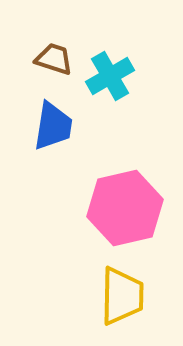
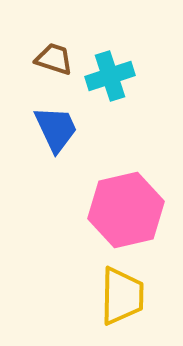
cyan cross: rotated 12 degrees clockwise
blue trapezoid: moved 3 px right, 3 px down; rotated 34 degrees counterclockwise
pink hexagon: moved 1 px right, 2 px down
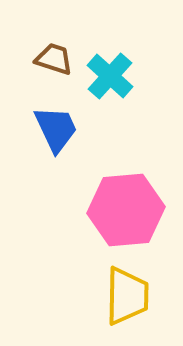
cyan cross: rotated 30 degrees counterclockwise
pink hexagon: rotated 8 degrees clockwise
yellow trapezoid: moved 5 px right
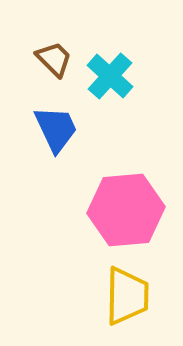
brown trapezoid: rotated 27 degrees clockwise
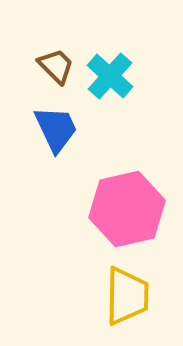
brown trapezoid: moved 2 px right, 7 px down
pink hexagon: moved 1 px right, 1 px up; rotated 8 degrees counterclockwise
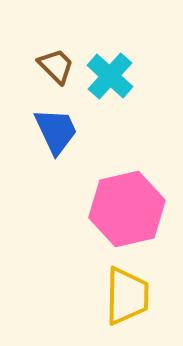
blue trapezoid: moved 2 px down
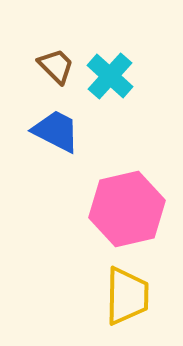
blue trapezoid: rotated 38 degrees counterclockwise
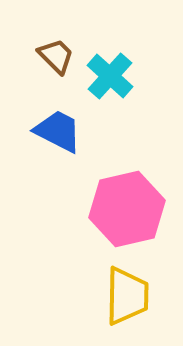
brown trapezoid: moved 10 px up
blue trapezoid: moved 2 px right
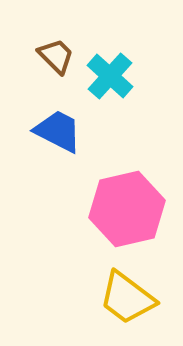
yellow trapezoid: moved 2 px down; rotated 126 degrees clockwise
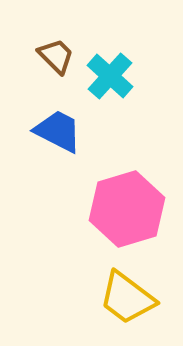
pink hexagon: rotated 4 degrees counterclockwise
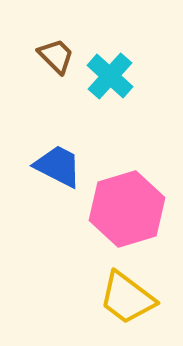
blue trapezoid: moved 35 px down
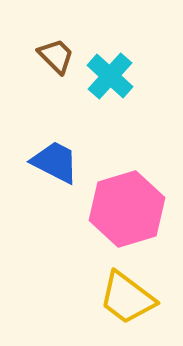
blue trapezoid: moved 3 px left, 4 px up
